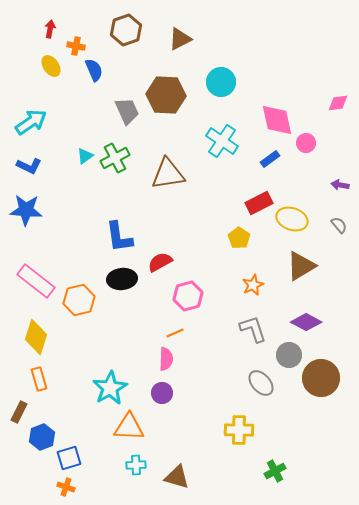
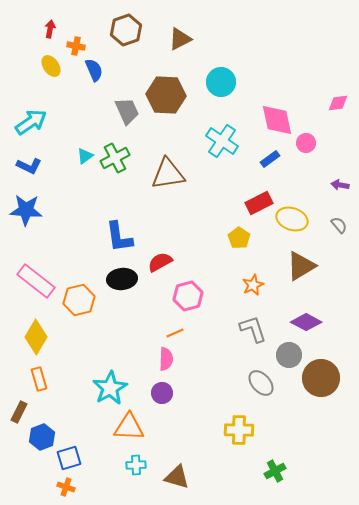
yellow diamond at (36, 337): rotated 12 degrees clockwise
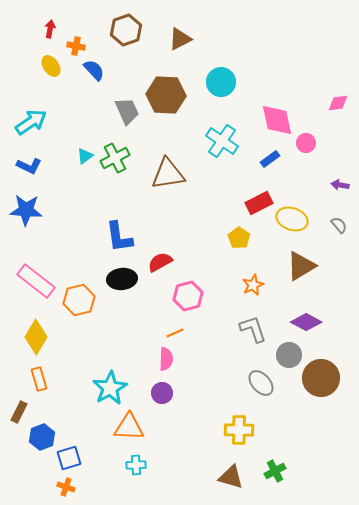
blue semicircle at (94, 70): rotated 20 degrees counterclockwise
brown triangle at (177, 477): moved 54 px right
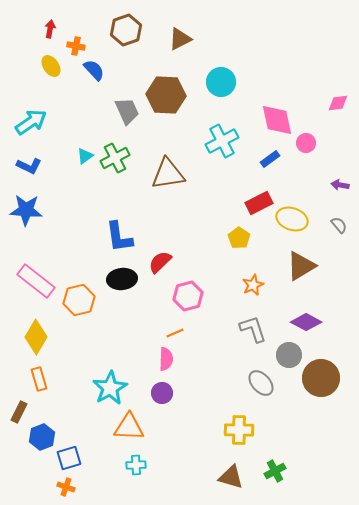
cyan cross at (222, 141): rotated 28 degrees clockwise
red semicircle at (160, 262): rotated 15 degrees counterclockwise
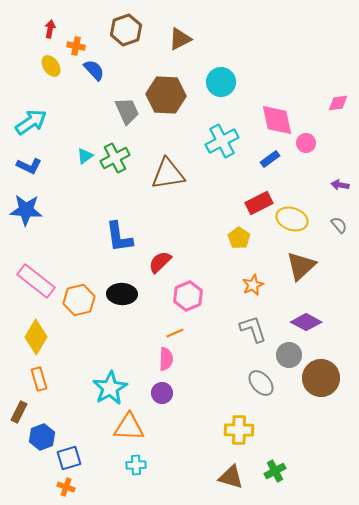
brown triangle at (301, 266): rotated 12 degrees counterclockwise
black ellipse at (122, 279): moved 15 px down; rotated 8 degrees clockwise
pink hexagon at (188, 296): rotated 8 degrees counterclockwise
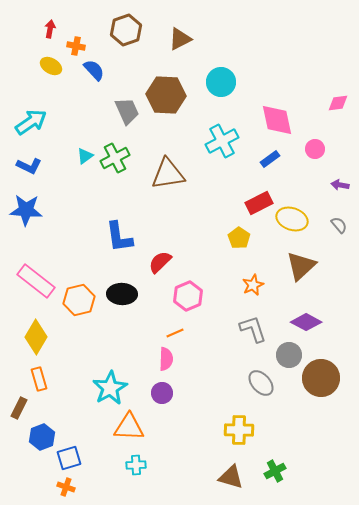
yellow ellipse at (51, 66): rotated 25 degrees counterclockwise
pink circle at (306, 143): moved 9 px right, 6 px down
brown rectangle at (19, 412): moved 4 px up
